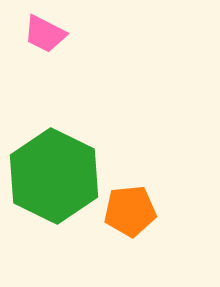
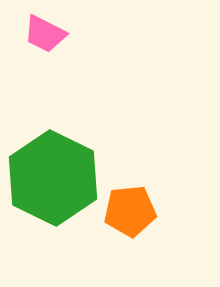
green hexagon: moved 1 px left, 2 px down
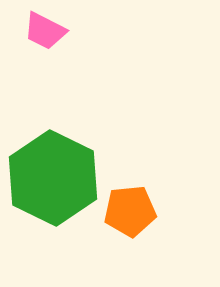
pink trapezoid: moved 3 px up
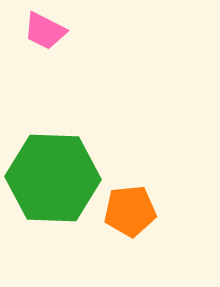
green hexagon: rotated 24 degrees counterclockwise
